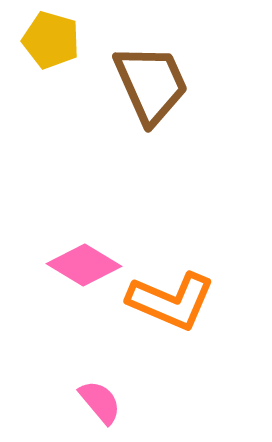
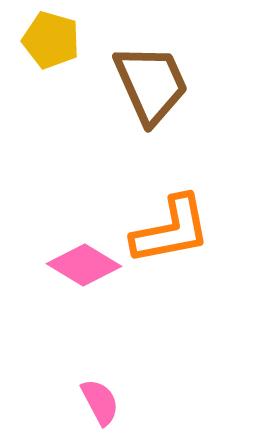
orange L-shape: moved 71 px up; rotated 34 degrees counterclockwise
pink semicircle: rotated 12 degrees clockwise
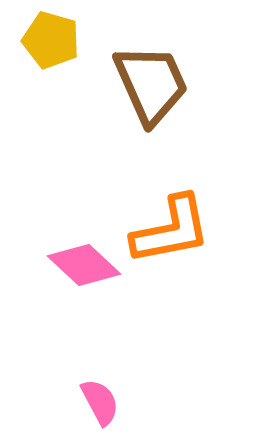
pink diamond: rotated 12 degrees clockwise
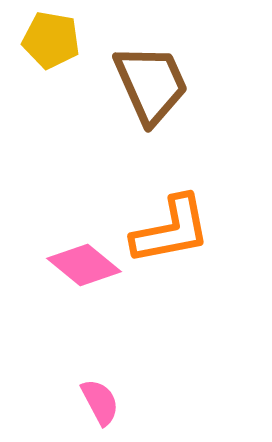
yellow pentagon: rotated 6 degrees counterclockwise
pink diamond: rotated 4 degrees counterclockwise
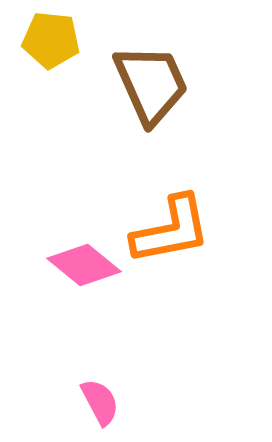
yellow pentagon: rotated 4 degrees counterclockwise
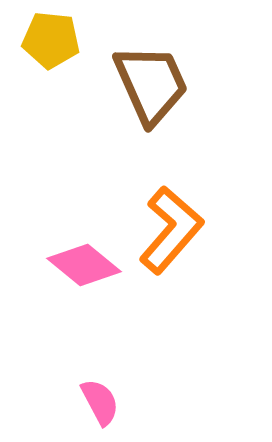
orange L-shape: rotated 38 degrees counterclockwise
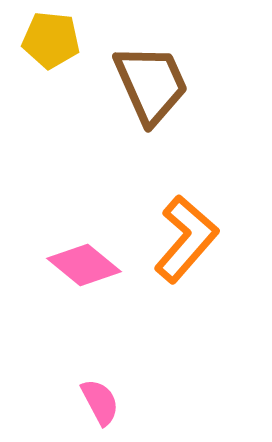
orange L-shape: moved 15 px right, 9 px down
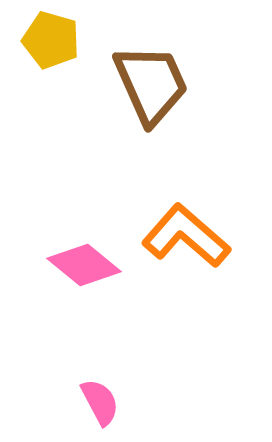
yellow pentagon: rotated 10 degrees clockwise
orange L-shape: moved 3 px up; rotated 90 degrees counterclockwise
